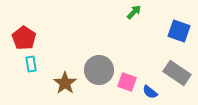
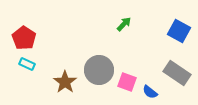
green arrow: moved 10 px left, 12 px down
blue square: rotated 10 degrees clockwise
cyan rectangle: moved 4 px left; rotated 56 degrees counterclockwise
brown star: moved 1 px up
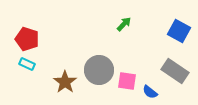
red pentagon: moved 3 px right, 1 px down; rotated 15 degrees counterclockwise
gray rectangle: moved 2 px left, 2 px up
pink square: moved 1 px up; rotated 12 degrees counterclockwise
